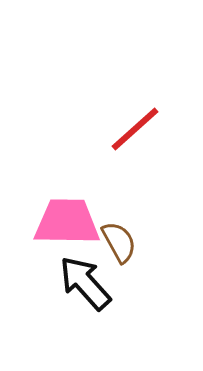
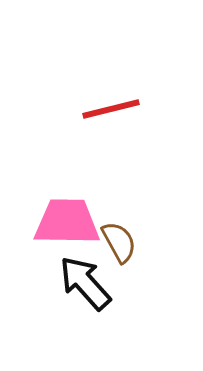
red line: moved 24 px left, 20 px up; rotated 28 degrees clockwise
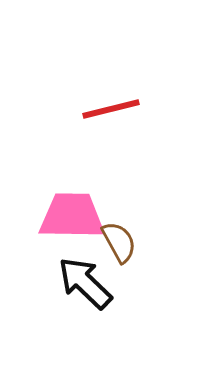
pink trapezoid: moved 5 px right, 6 px up
black arrow: rotated 4 degrees counterclockwise
